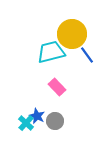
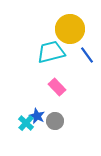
yellow circle: moved 2 px left, 5 px up
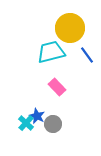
yellow circle: moved 1 px up
gray circle: moved 2 px left, 3 px down
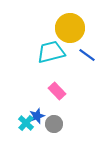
blue line: rotated 18 degrees counterclockwise
pink rectangle: moved 4 px down
blue star: rotated 28 degrees clockwise
gray circle: moved 1 px right
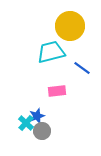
yellow circle: moved 2 px up
blue line: moved 5 px left, 13 px down
pink rectangle: rotated 54 degrees counterclockwise
gray circle: moved 12 px left, 7 px down
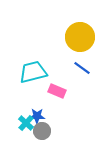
yellow circle: moved 10 px right, 11 px down
cyan trapezoid: moved 18 px left, 20 px down
pink rectangle: rotated 30 degrees clockwise
blue star: rotated 21 degrees clockwise
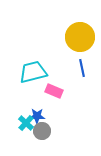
blue line: rotated 42 degrees clockwise
pink rectangle: moved 3 px left
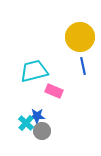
blue line: moved 1 px right, 2 px up
cyan trapezoid: moved 1 px right, 1 px up
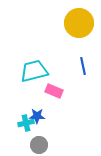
yellow circle: moved 1 px left, 14 px up
cyan cross: rotated 35 degrees clockwise
gray circle: moved 3 px left, 14 px down
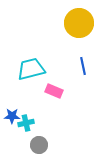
cyan trapezoid: moved 3 px left, 2 px up
blue star: moved 25 px left
